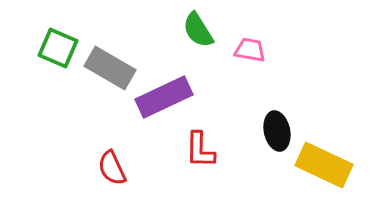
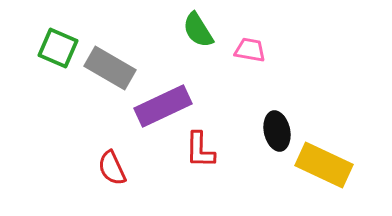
purple rectangle: moved 1 px left, 9 px down
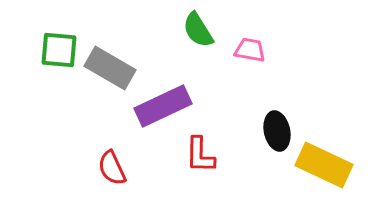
green square: moved 1 px right, 2 px down; rotated 18 degrees counterclockwise
red L-shape: moved 5 px down
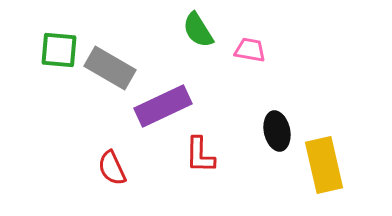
yellow rectangle: rotated 52 degrees clockwise
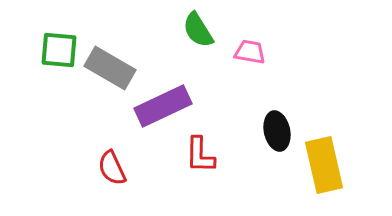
pink trapezoid: moved 2 px down
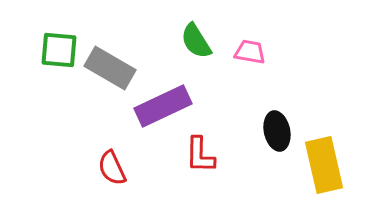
green semicircle: moved 2 px left, 11 px down
